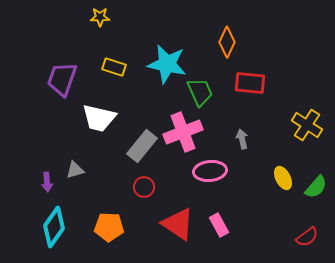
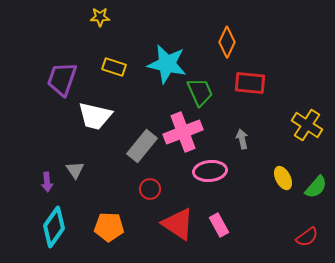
white trapezoid: moved 4 px left, 2 px up
gray triangle: rotated 48 degrees counterclockwise
red circle: moved 6 px right, 2 px down
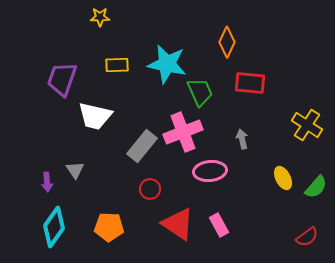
yellow rectangle: moved 3 px right, 2 px up; rotated 20 degrees counterclockwise
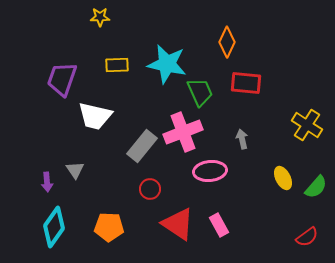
red rectangle: moved 4 px left
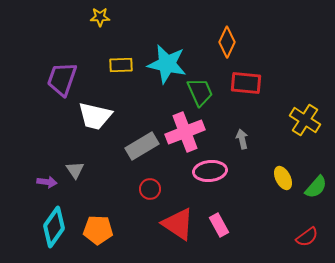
yellow rectangle: moved 4 px right
yellow cross: moved 2 px left, 5 px up
pink cross: moved 2 px right
gray rectangle: rotated 20 degrees clockwise
purple arrow: rotated 78 degrees counterclockwise
orange pentagon: moved 11 px left, 3 px down
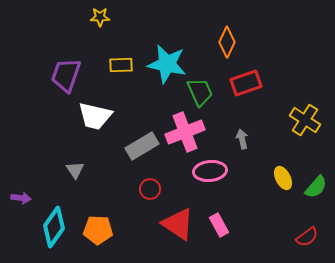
purple trapezoid: moved 4 px right, 4 px up
red rectangle: rotated 24 degrees counterclockwise
purple arrow: moved 26 px left, 16 px down
